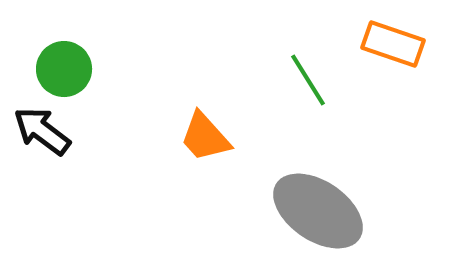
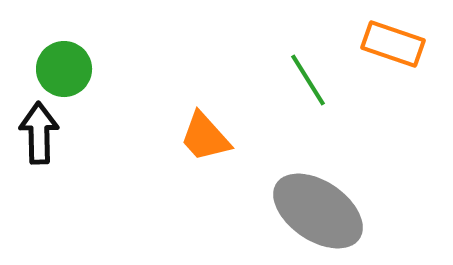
black arrow: moved 3 px left, 2 px down; rotated 52 degrees clockwise
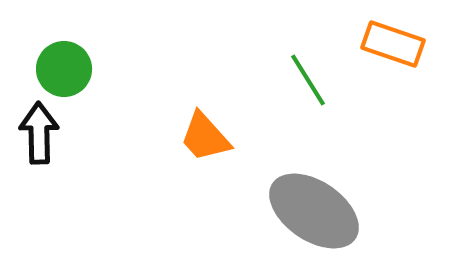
gray ellipse: moved 4 px left
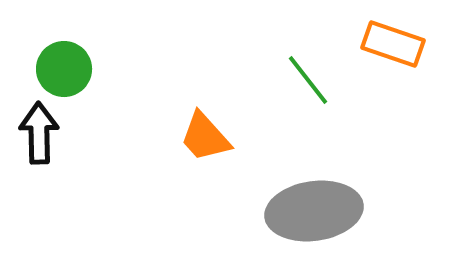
green line: rotated 6 degrees counterclockwise
gray ellipse: rotated 42 degrees counterclockwise
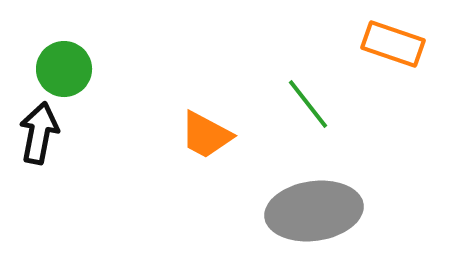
green line: moved 24 px down
black arrow: rotated 12 degrees clockwise
orange trapezoid: moved 1 px right, 2 px up; rotated 20 degrees counterclockwise
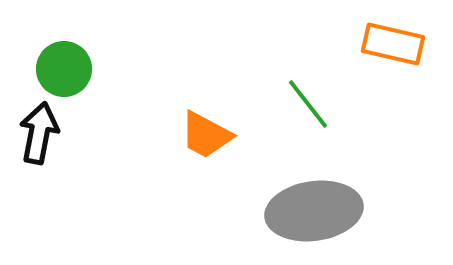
orange rectangle: rotated 6 degrees counterclockwise
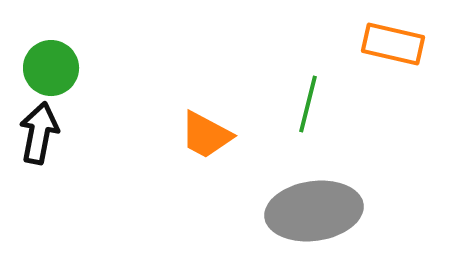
green circle: moved 13 px left, 1 px up
green line: rotated 52 degrees clockwise
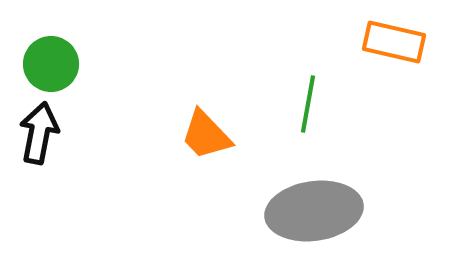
orange rectangle: moved 1 px right, 2 px up
green circle: moved 4 px up
green line: rotated 4 degrees counterclockwise
orange trapezoid: rotated 18 degrees clockwise
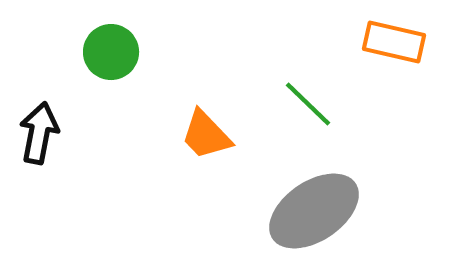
green circle: moved 60 px right, 12 px up
green line: rotated 56 degrees counterclockwise
gray ellipse: rotated 26 degrees counterclockwise
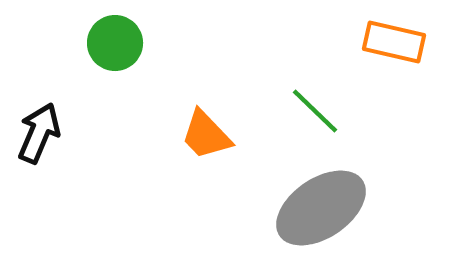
green circle: moved 4 px right, 9 px up
green line: moved 7 px right, 7 px down
black arrow: rotated 12 degrees clockwise
gray ellipse: moved 7 px right, 3 px up
